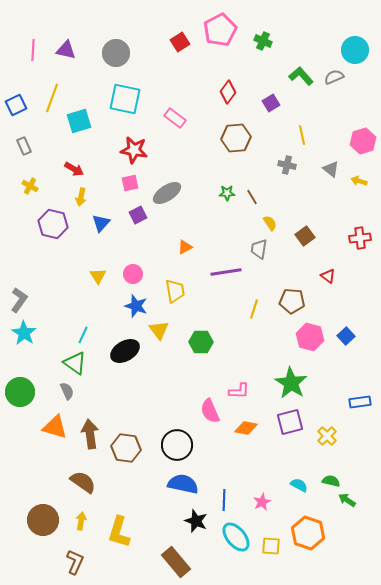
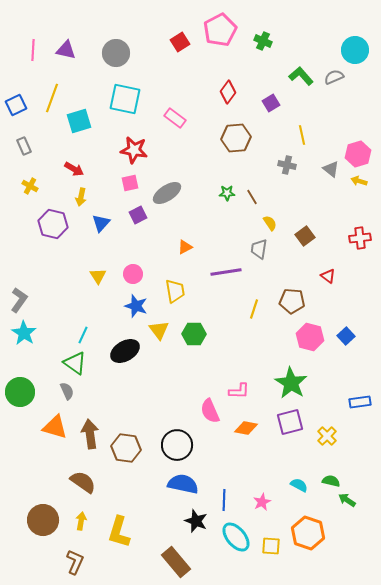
pink hexagon at (363, 141): moved 5 px left, 13 px down
green hexagon at (201, 342): moved 7 px left, 8 px up
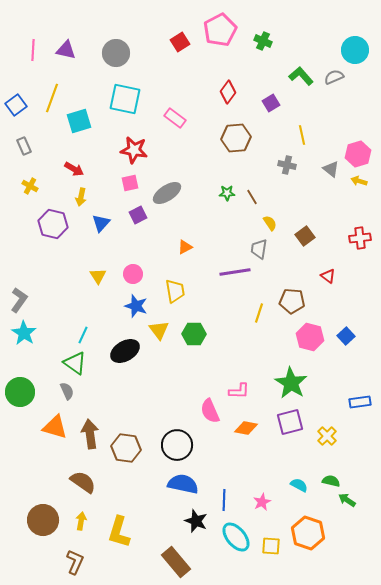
blue square at (16, 105): rotated 10 degrees counterclockwise
purple line at (226, 272): moved 9 px right
yellow line at (254, 309): moved 5 px right, 4 px down
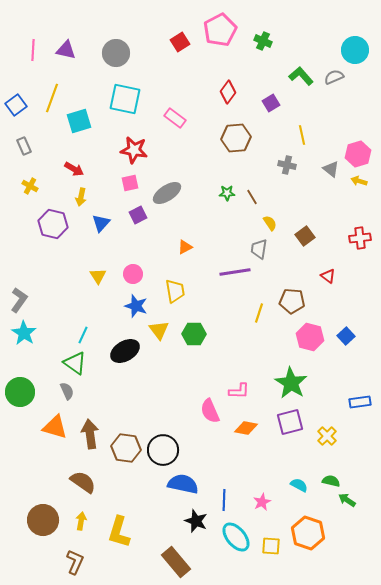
black circle at (177, 445): moved 14 px left, 5 px down
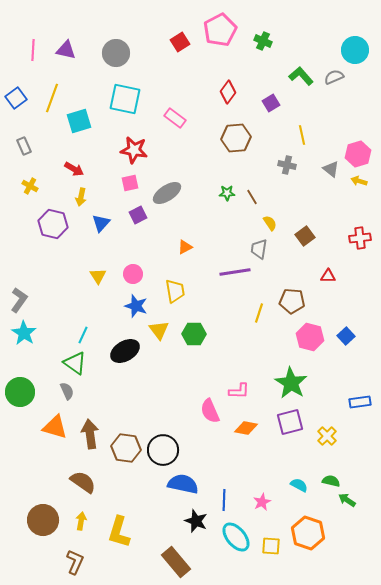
blue square at (16, 105): moved 7 px up
red triangle at (328, 276): rotated 35 degrees counterclockwise
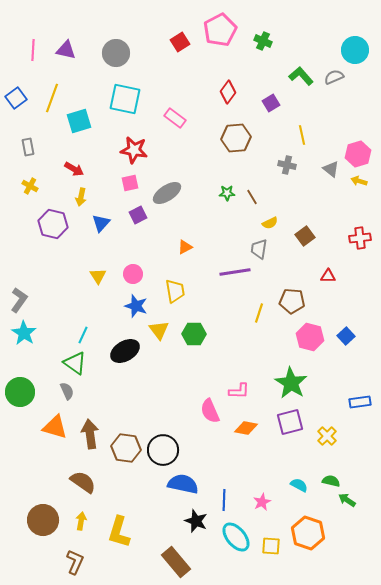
gray rectangle at (24, 146): moved 4 px right, 1 px down; rotated 12 degrees clockwise
yellow semicircle at (270, 223): rotated 98 degrees clockwise
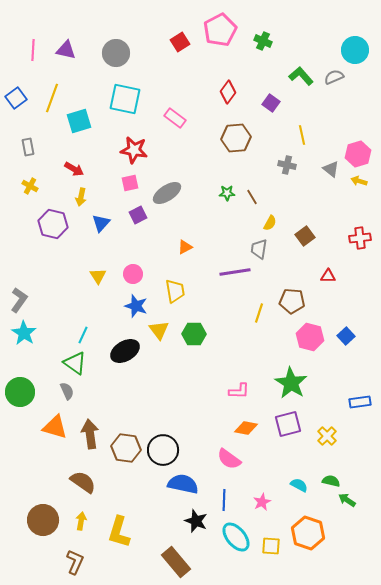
purple square at (271, 103): rotated 24 degrees counterclockwise
yellow semicircle at (270, 223): rotated 35 degrees counterclockwise
pink semicircle at (210, 411): moved 19 px right, 48 px down; rotated 30 degrees counterclockwise
purple square at (290, 422): moved 2 px left, 2 px down
